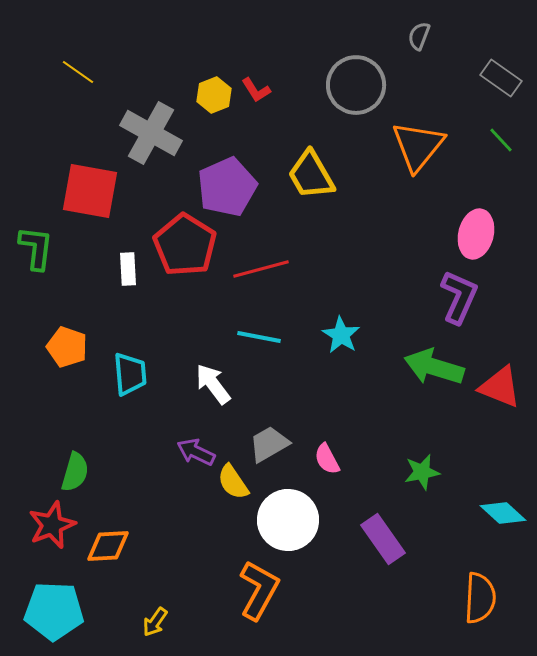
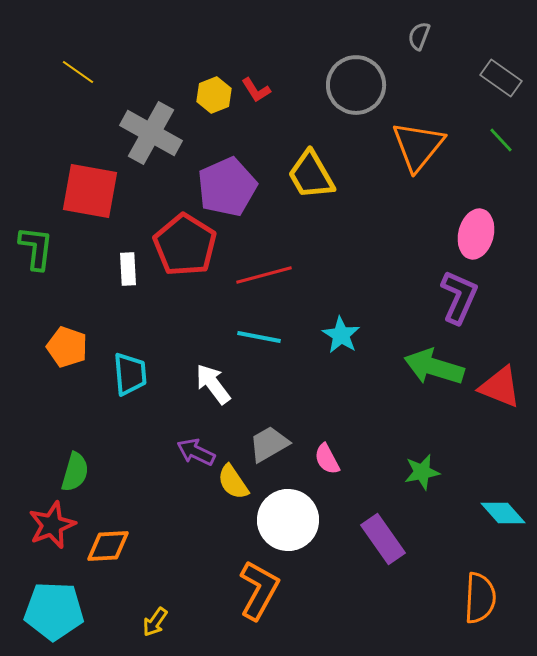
red line: moved 3 px right, 6 px down
cyan diamond: rotated 6 degrees clockwise
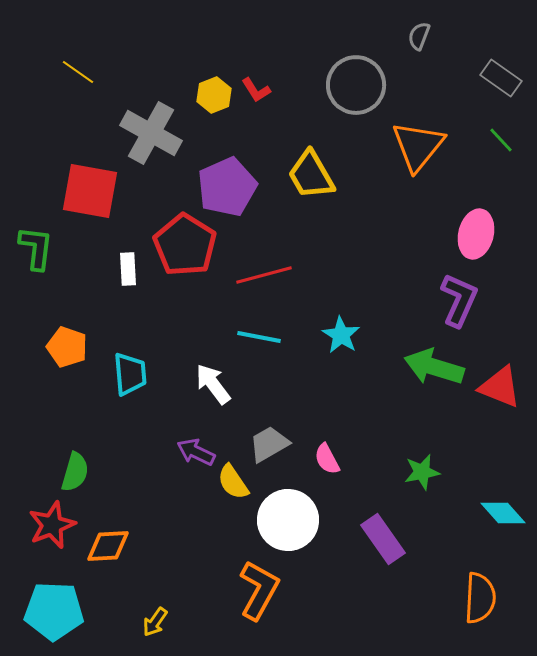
purple L-shape: moved 3 px down
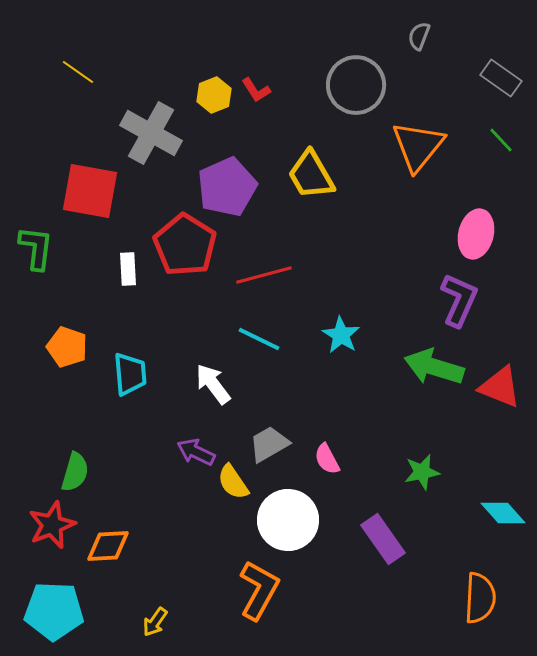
cyan line: moved 2 px down; rotated 15 degrees clockwise
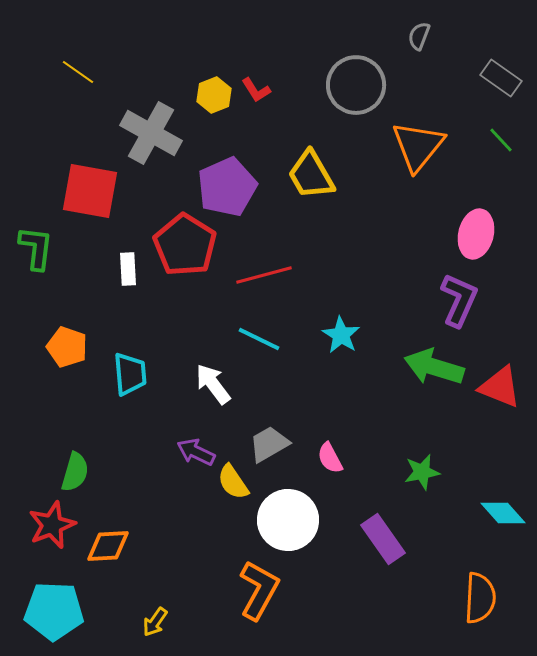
pink semicircle: moved 3 px right, 1 px up
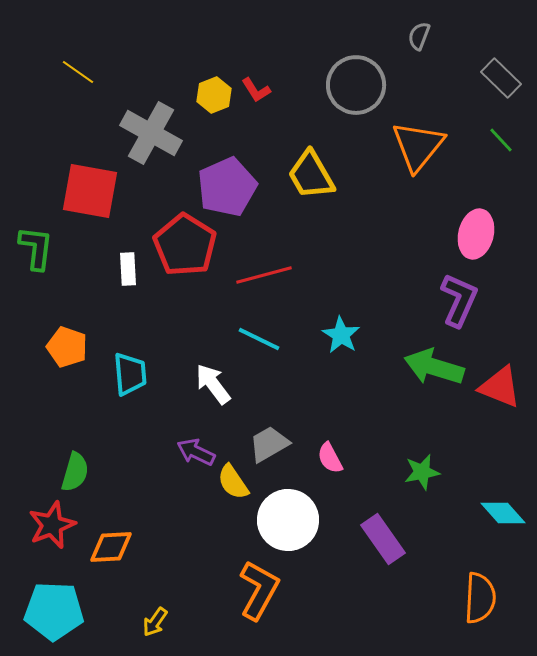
gray rectangle: rotated 9 degrees clockwise
orange diamond: moved 3 px right, 1 px down
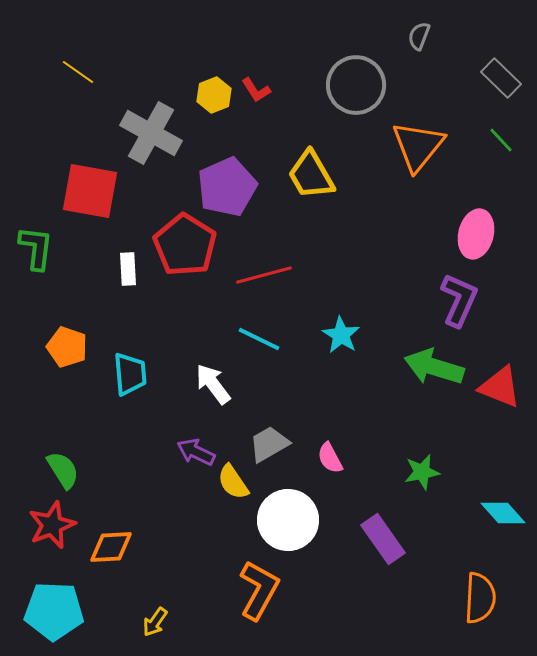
green semicircle: moved 12 px left, 2 px up; rotated 48 degrees counterclockwise
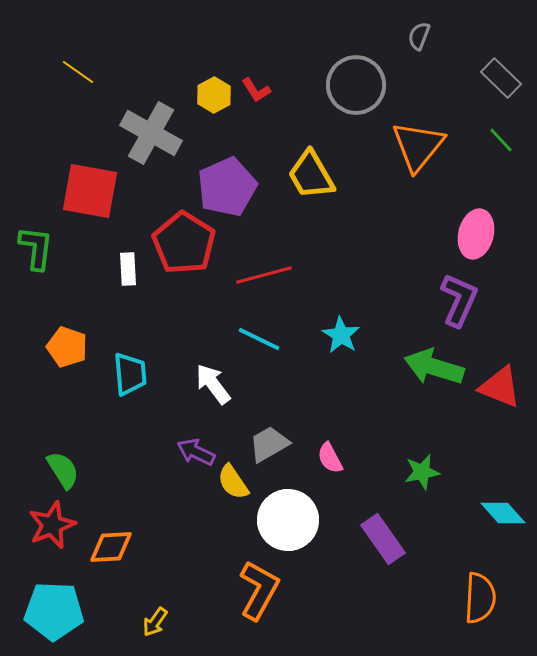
yellow hexagon: rotated 8 degrees counterclockwise
red pentagon: moved 1 px left, 2 px up
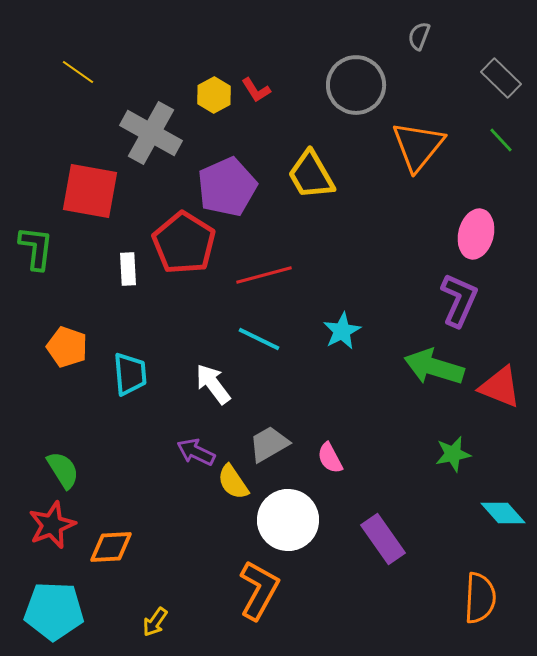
cyan star: moved 1 px right, 4 px up; rotated 12 degrees clockwise
green star: moved 31 px right, 18 px up
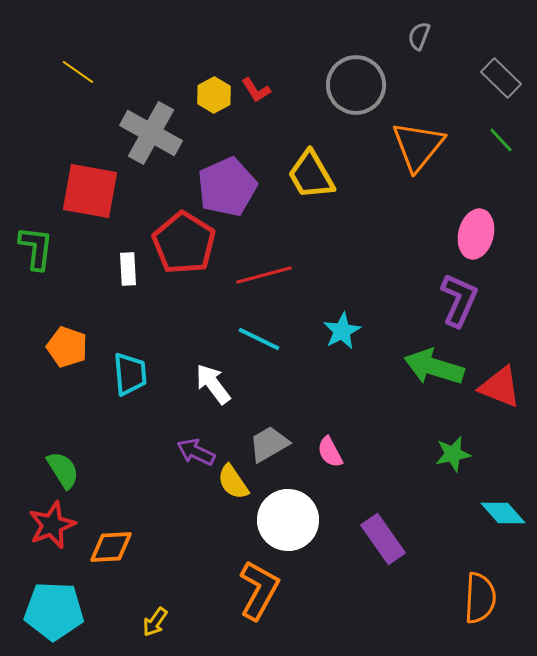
pink semicircle: moved 6 px up
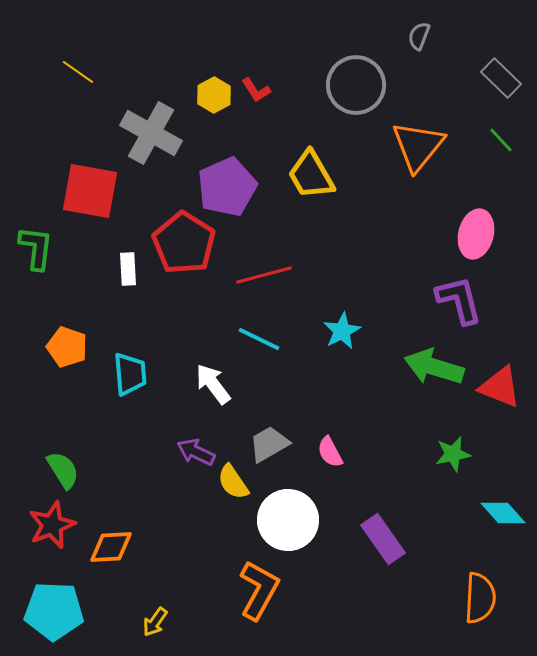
purple L-shape: rotated 38 degrees counterclockwise
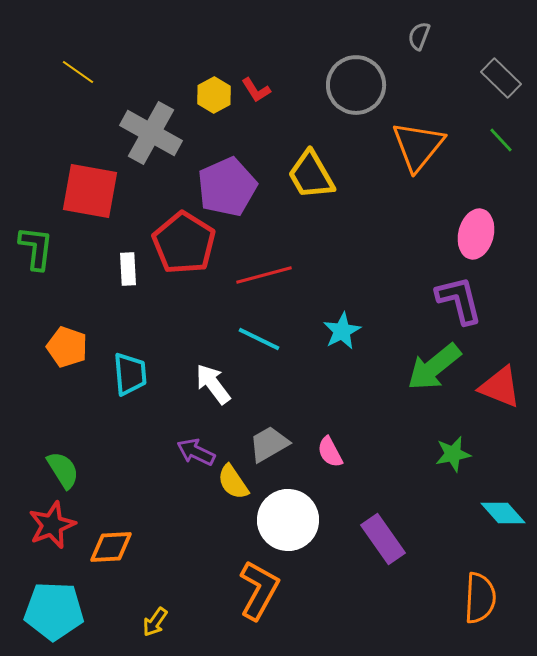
green arrow: rotated 56 degrees counterclockwise
